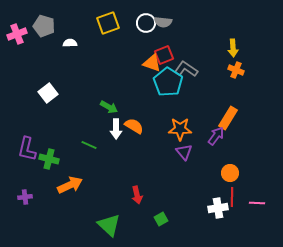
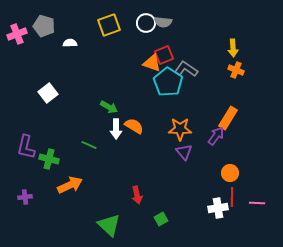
yellow square: moved 1 px right, 2 px down
purple L-shape: moved 1 px left, 2 px up
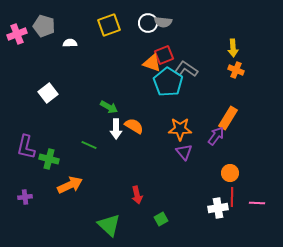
white circle: moved 2 px right
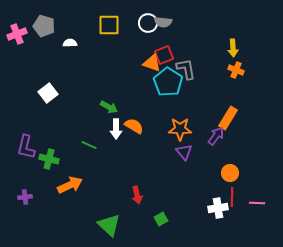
yellow square: rotated 20 degrees clockwise
gray L-shape: rotated 45 degrees clockwise
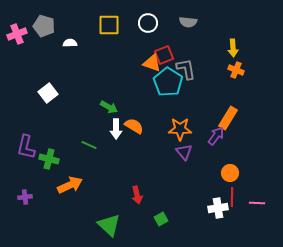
gray semicircle: moved 25 px right
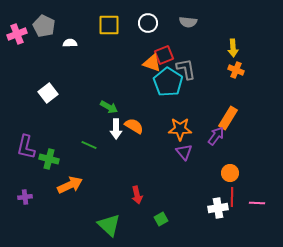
gray pentagon: rotated 10 degrees clockwise
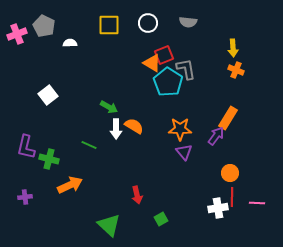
orange triangle: rotated 12 degrees clockwise
white square: moved 2 px down
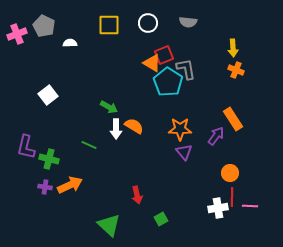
orange rectangle: moved 5 px right, 1 px down; rotated 65 degrees counterclockwise
purple cross: moved 20 px right, 10 px up; rotated 16 degrees clockwise
pink line: moved 7 px left, 3 px down
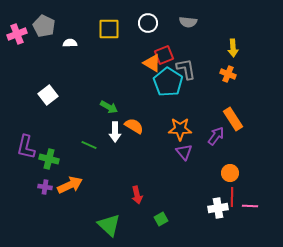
yellow square: moved 4 px down
orange cross: moved 8 px left, 4 px down
white arrow: moved 1 px left, 3 px down
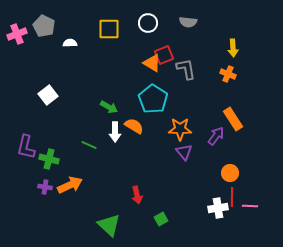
cyan pentagon: moved 15 px left, 17 px down
